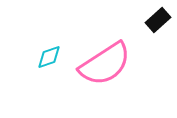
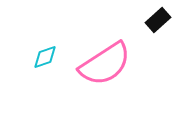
cyan diamond: moved 4 px left
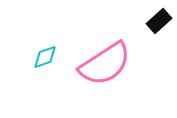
black rectangle: moved 1 px right, 1 px down
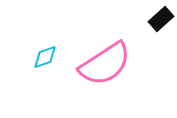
black rectangle: moved 2 px right, 2 px up
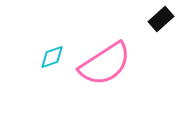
cyan diamond: moved 7 px right
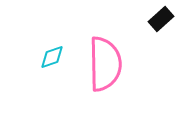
pink semicircle: rotated 58 degrees counterclockwise
